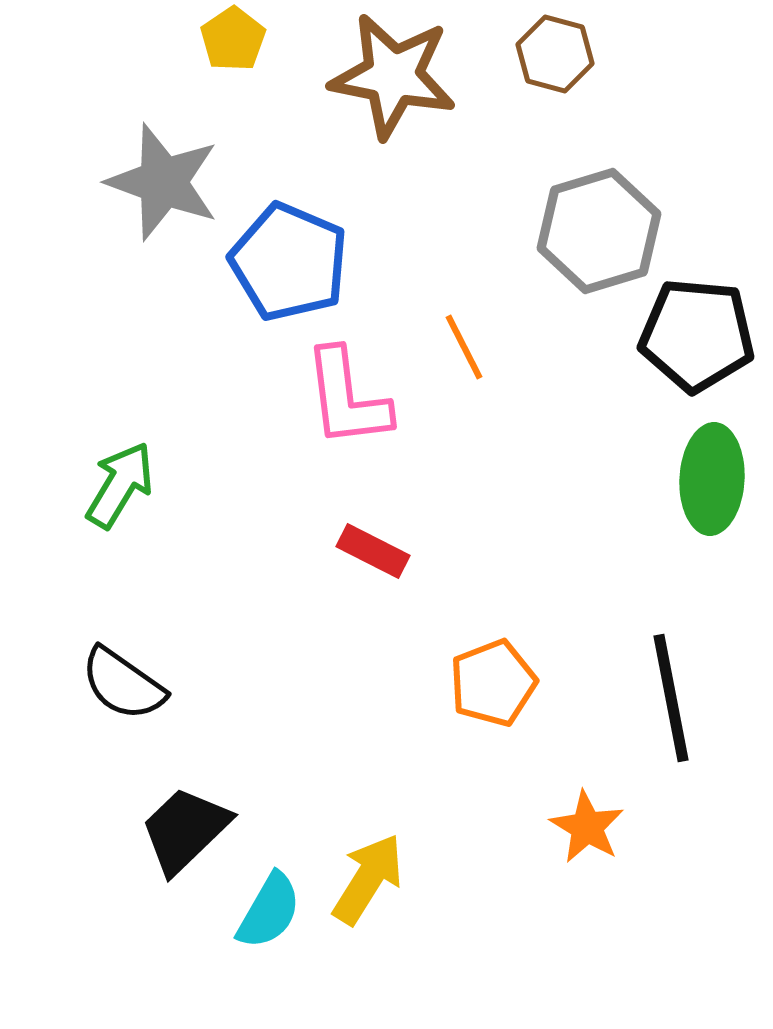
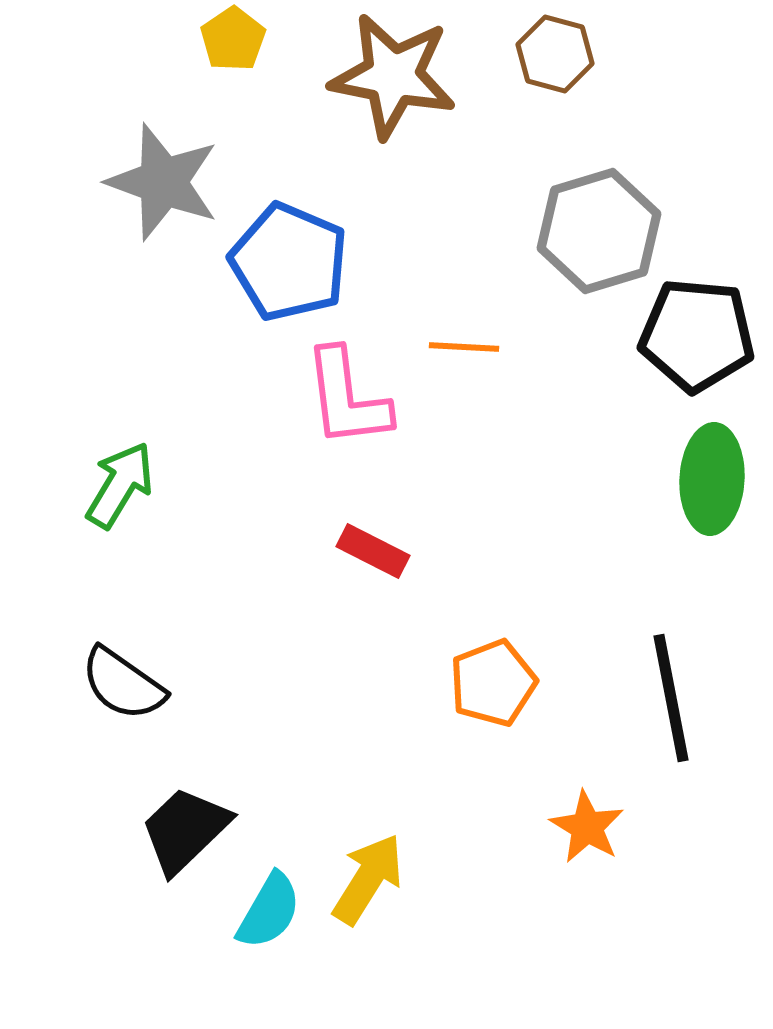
orange line: rotated 60 degrees counterclockwise
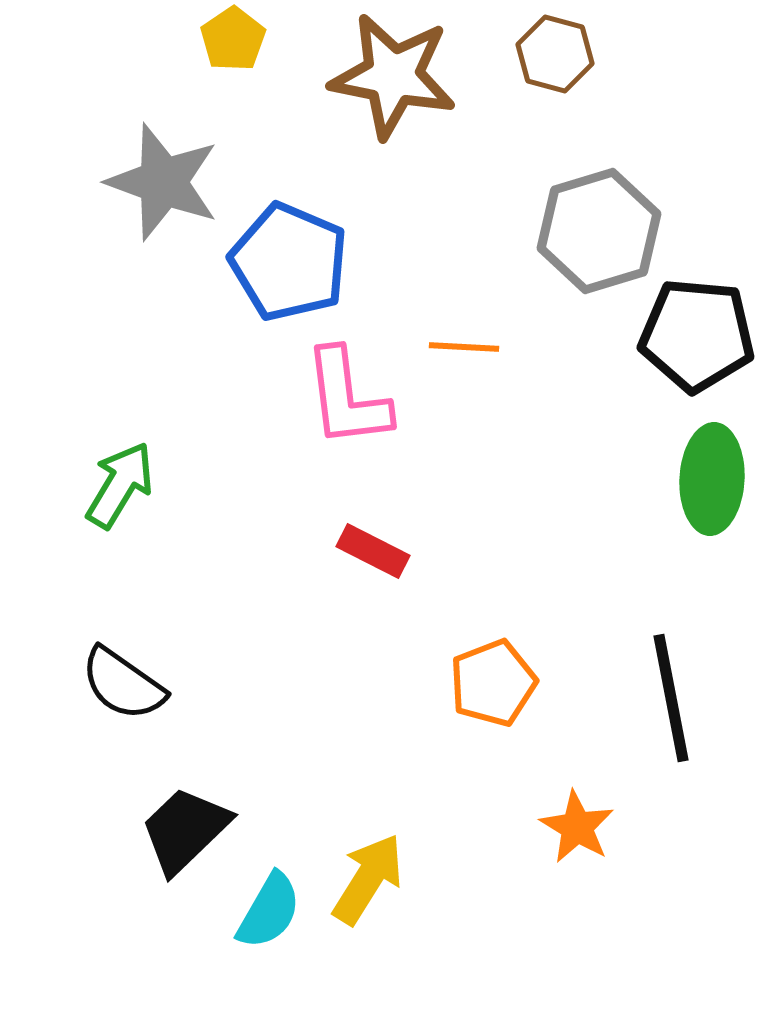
orange star: moved 10 px left
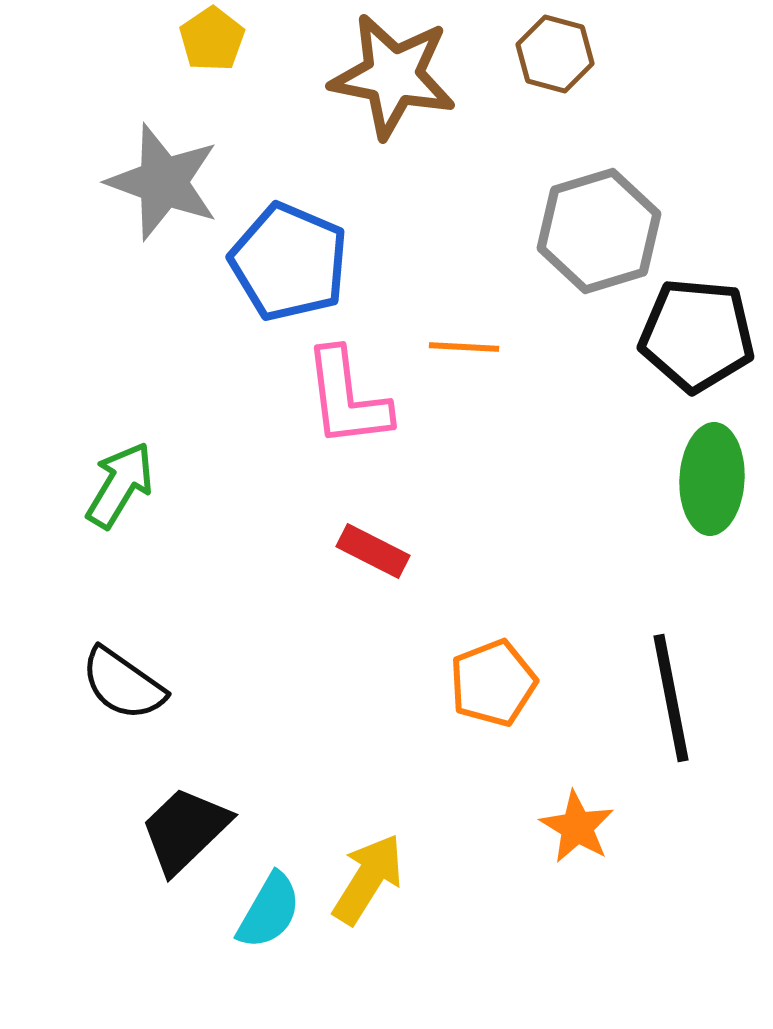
yellow pentagon: moved 21 px left
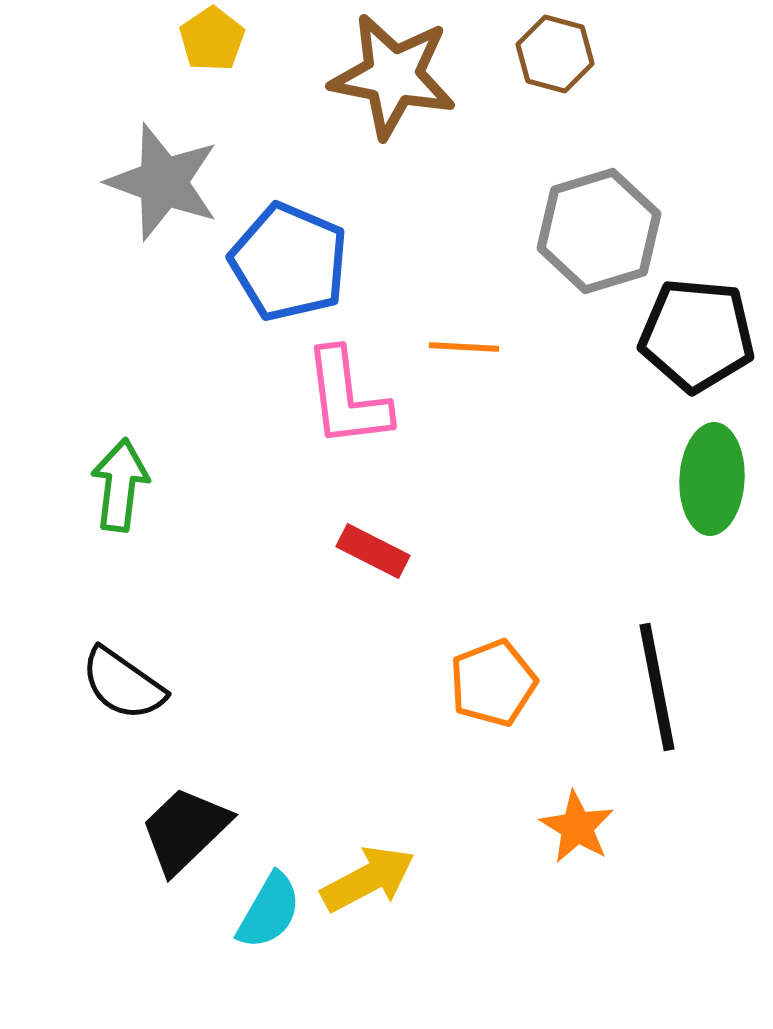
green arrow: rotated 24 degrees counterclockwise
black line: moved 14 px left, 11 px up
yellow arrow: rotated 30 degrees clockwise
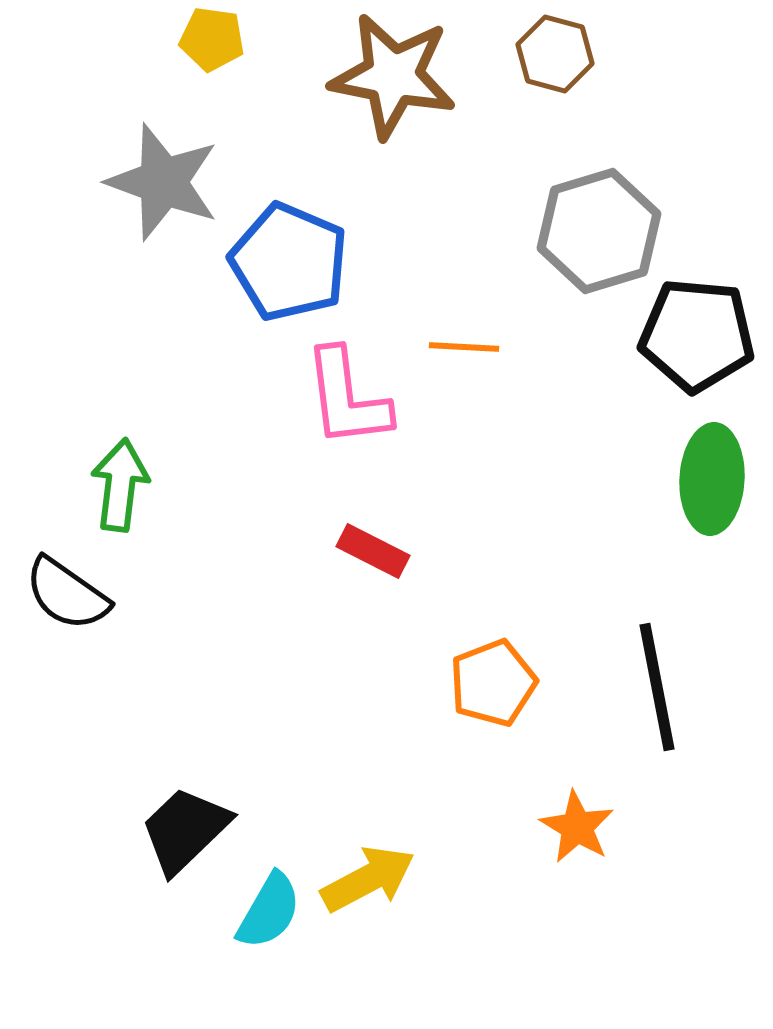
yellow pentagon: rotated 30 degrees counterclockwise
black semicircle: moved 56 px left, 90 px up
